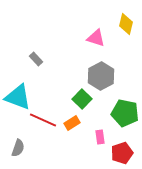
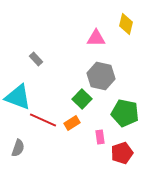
pink triangle: rotated 18 degrees counterclockwise
gray hexagon: rotated 20 degrees counterclockwise
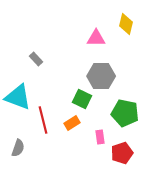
gray hexagon: rotated 12 degrees counterclockwise
green square: rotated 18 degrees counterclockwise
red line: rotated 52 degrees clockwise
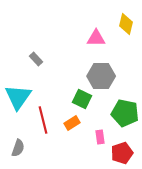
cyan triangle: rotated 44 degrees clockwise
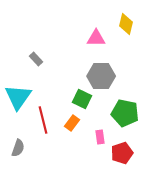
orange rectangle: rotated 21 degrees counterclockwise
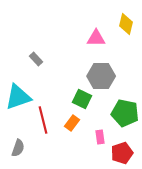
cyan triangle: rotated 36 degrees clockwise
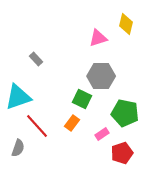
pink triangle: moved 2 px right; rotated 18 degrees counterclockwise
red line: moved 6 px left, 6 px down; rotated 28 degrees counterclockwise
pink rectangle: moved 2 px right, 3 px up; rotated 64 degrees clockwise
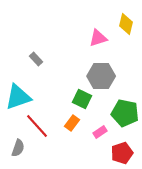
pink rectangle: moved 2 px left, 2 px up
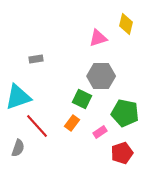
gray rectangle: rotated 56 degrees counterclockwise
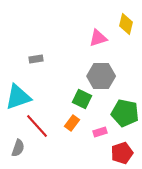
pink rectangle: rotated 16 degrees clockwise
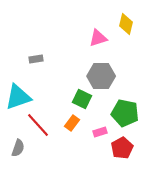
red line: moved 1 px right, 1 px up
red pentagon: moved 5 px up; rotated 10 degrees counterclockwise
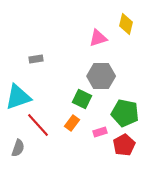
red pentagon: moved 2 px right, 3 px up
